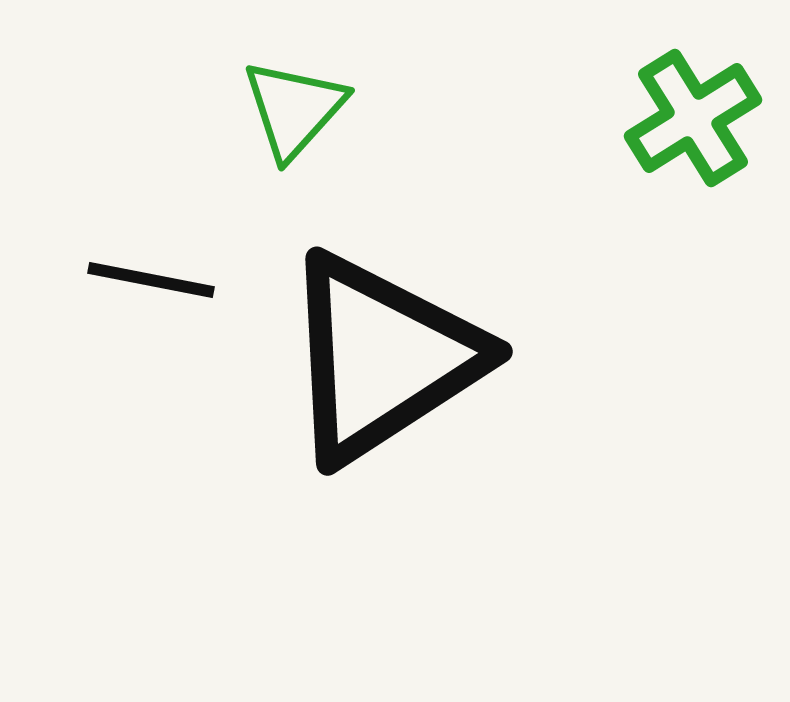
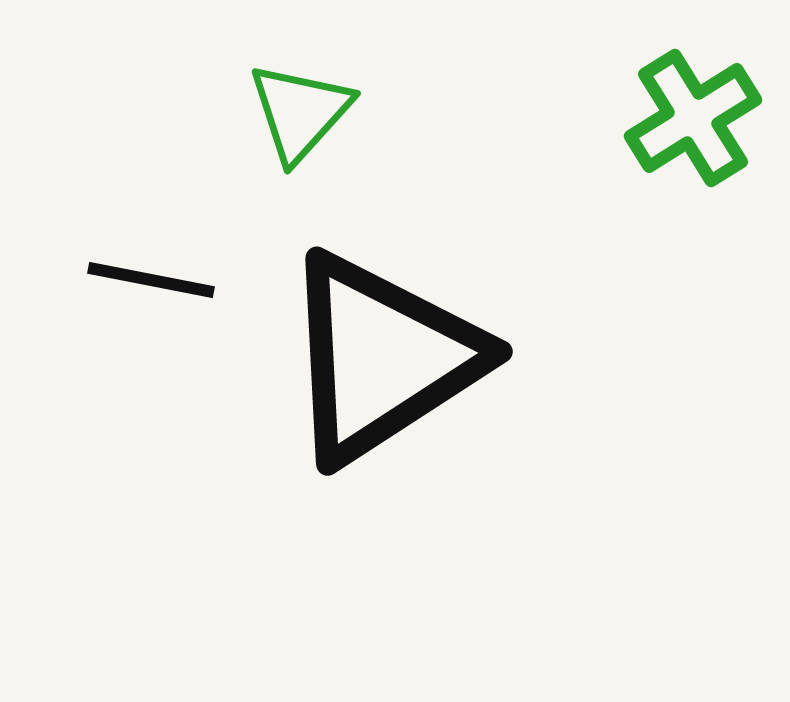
green triangle: moved 6 px right, 3 px down
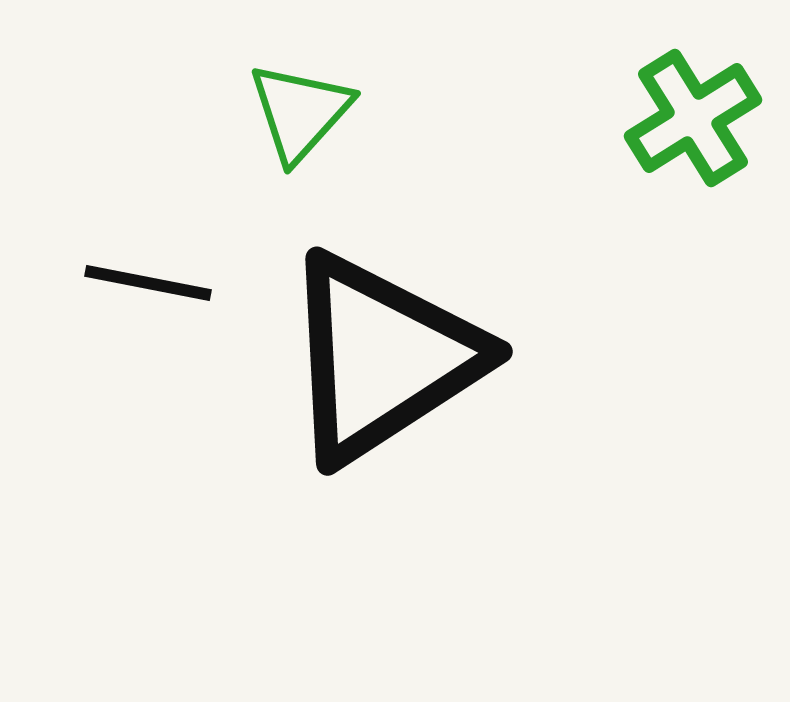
black line: moved 3 px left, 3 px down
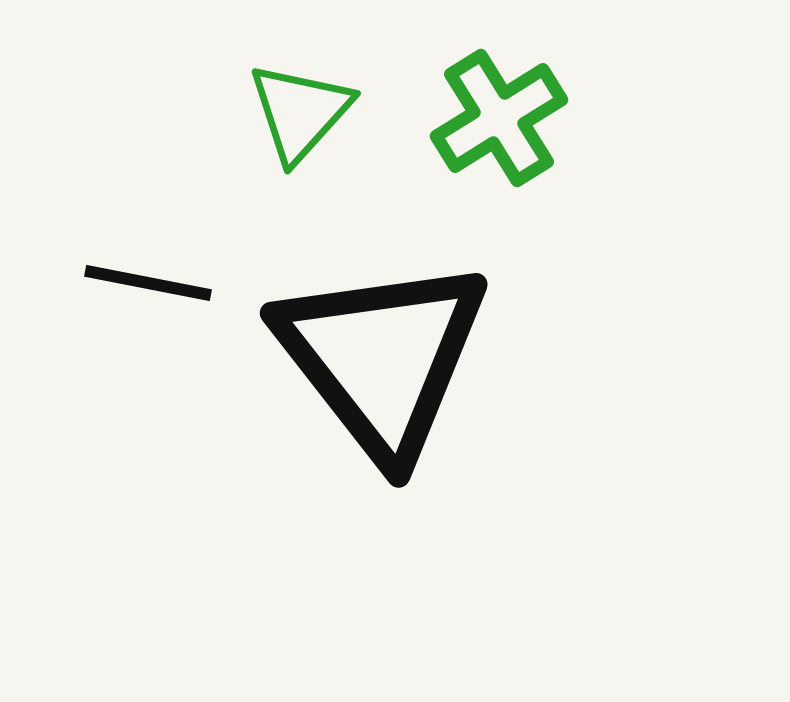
green cross: moved 194 px left
black triangle: rotated 35 degrees counterclockwise
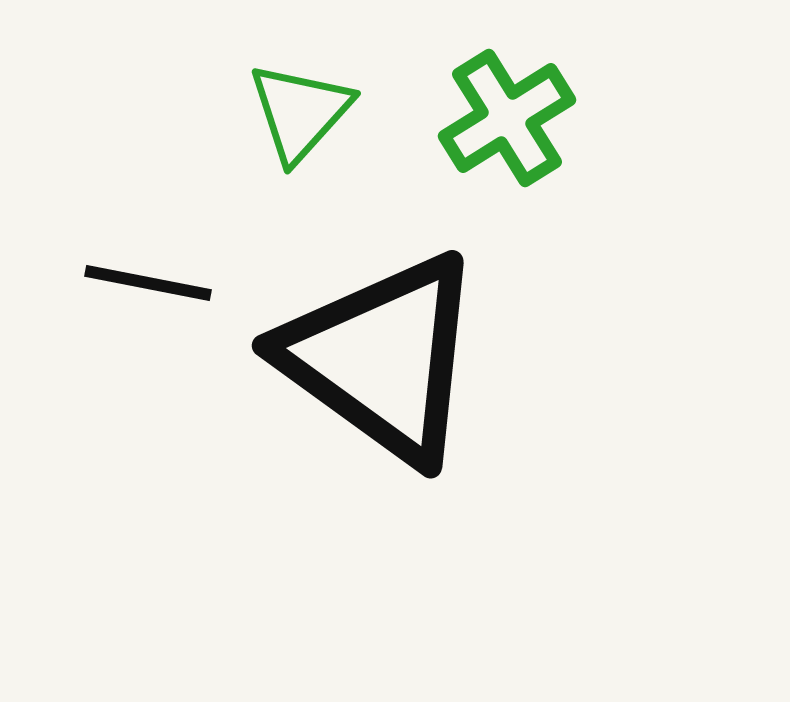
green cross: moved 8 px right
black triangle: rotated 16 degrees counterclockwise
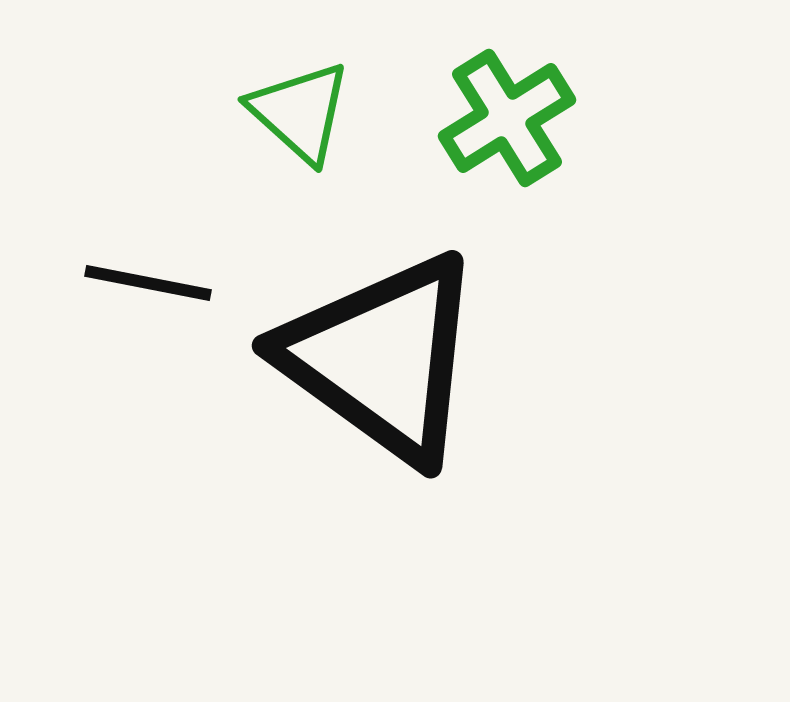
green triangle: rotated 30 degrees counterclockwise
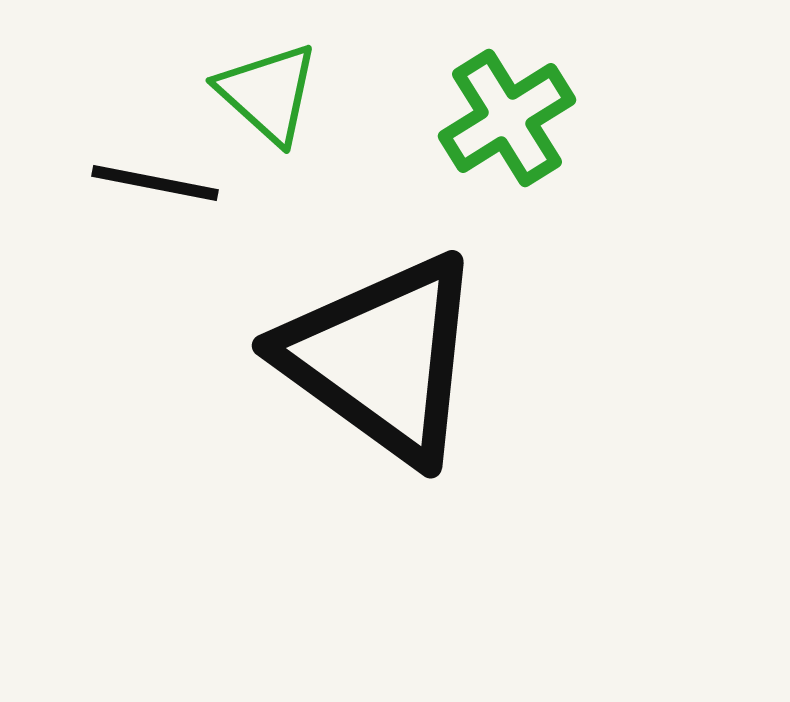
green triangle: moved 32 px left, 19 px up
black line: moved 7 px right, 100 px up
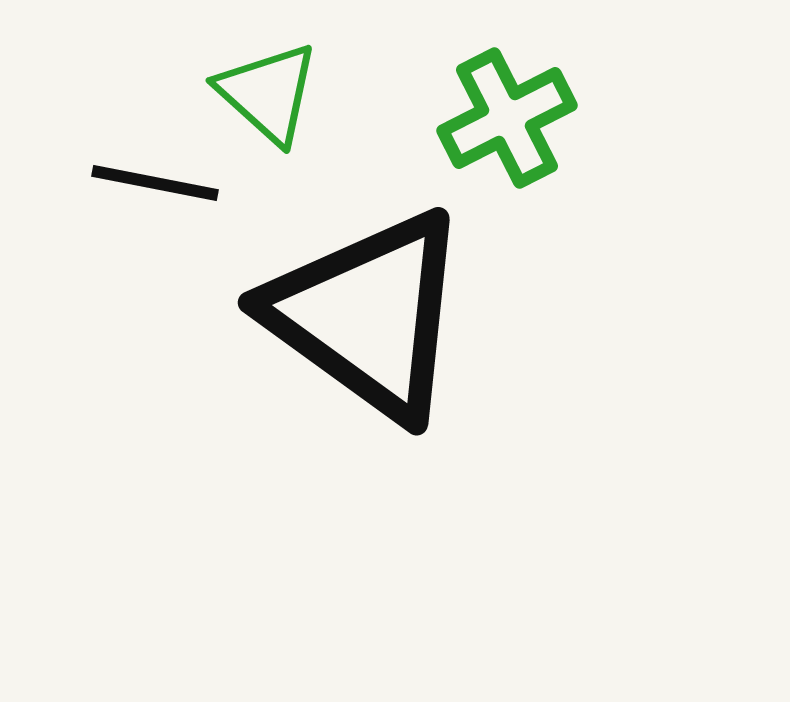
green cross: rotated 5 degrees clockwise
black triangle: moved 14 px left, 43 px up
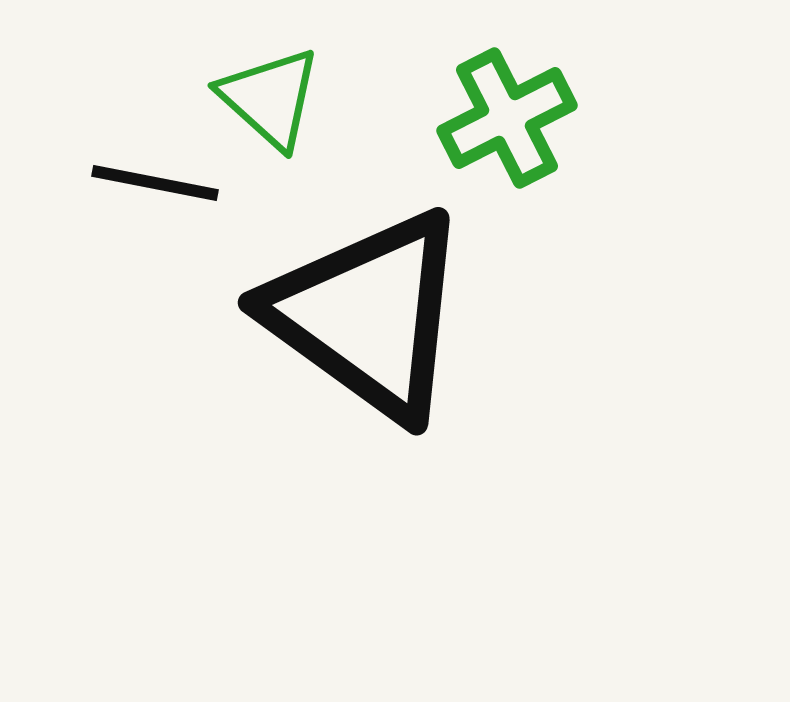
green triangle: moved 2 px right, 5 px down
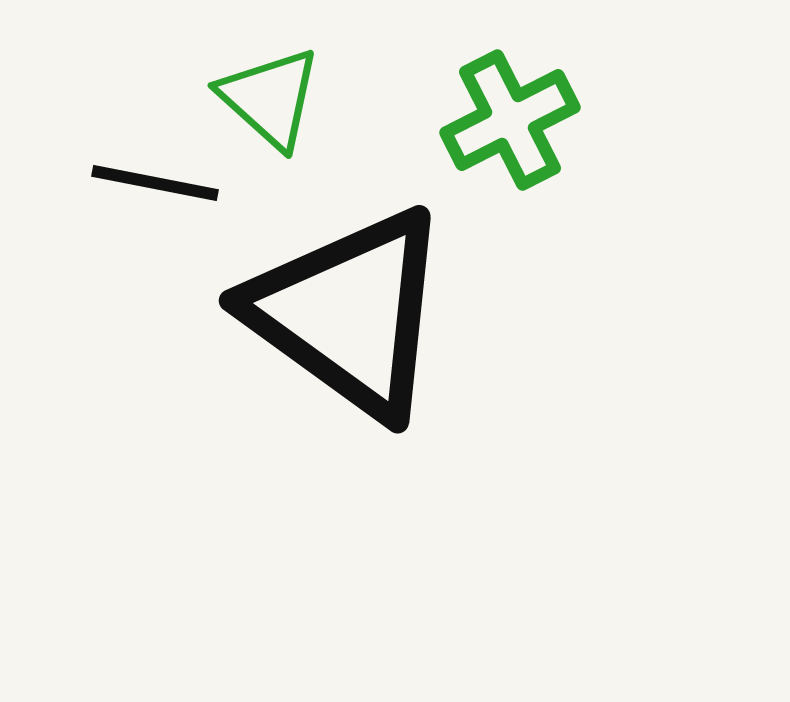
green cross: moved 3 px right, 2 px down
black triangle: moved 19 px left, 2 px up
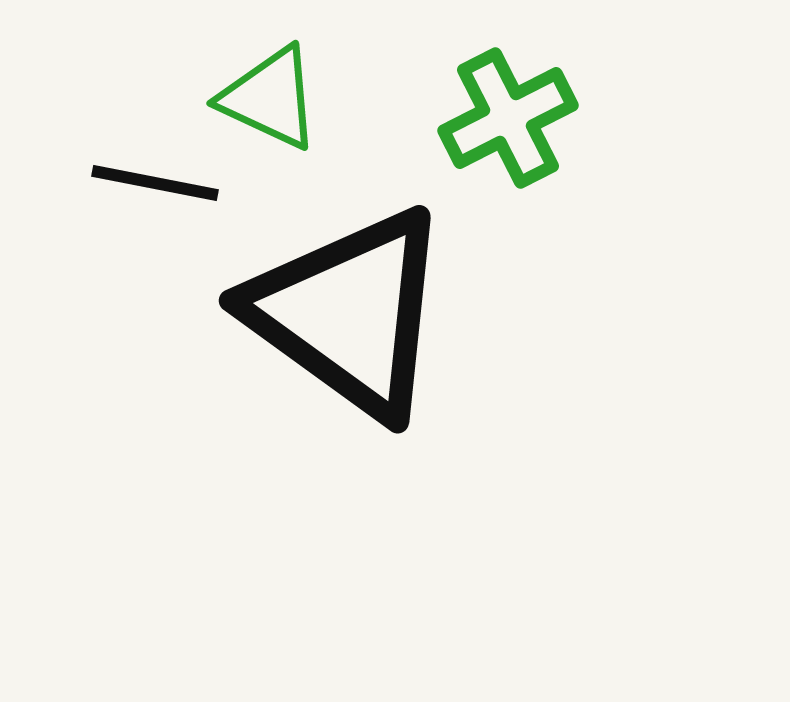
green triangle: rotated 17 degrees counterclockwise
green cross: moved 2 px left, 2 px up
